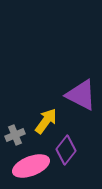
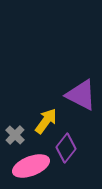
gray cross: rotated 24 degrees counterclockwise
purple diamond: moved 2 px up
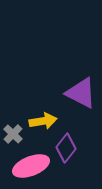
purple triangle: moved 2 px up
yellow arrow: moved 3 px left; rotated 44 degrees clockwise
gray cross: moved 2 px left, 1 px up
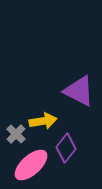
purple triangle: moved 2 px left, 2 px up
gray cross: moved 3 px right
pink ellipse: moved 1 px up; rotated 21 degrees counterclockwise
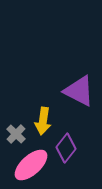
yellow arrow: rotated 108 degrees clockwise
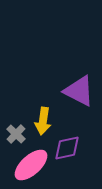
purple diamond: moved 1 px right; rotated 40 degrees clockwise
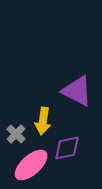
purple triangle: moved 2 px left
